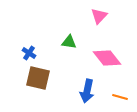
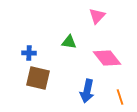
pink triangle: moved 2 px left
blue cross: rotated 32 degrees counterclockwise
orange line: rotated 56 degrees clockwise
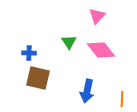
green triangle: rotated 49 degrees clockwise
pink diamond: moved 6 px left, 8 px up
orange line: moved 2 px right, 2 px down; rotated 21 degrees clockwise
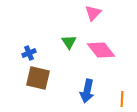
pink triangle: moved 4 px left, 3 px up
blue cross: rotated 24 degrees counterclockwise
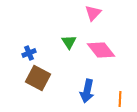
brown square: rotated 15 degrees clockwise
orange line: moved 2 px left
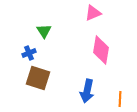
pink triangle: rotated 24 degrees clockwise
green triangle: moved 25 px left, 11 px up
pink diamond: rotated 48 degrees clockwise
brown square: rotated 10 degrees counterclockwise
